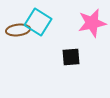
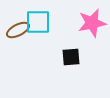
cyan square: rotated 32 degrees counterclockwise
brown ellipse: rotated 20 degrees counterclockwise
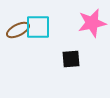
cyan square: moved 5 px down
black square: moved 2 px down
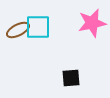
black square: moved 19 px down
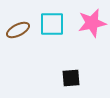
cyan square: moved 14 px right, 3 px up
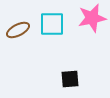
pink star: moved 5 px up
black square: moved 1 px left, 1 px down
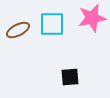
black square: moved 2 px up
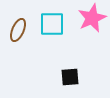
pink star: rotated 12 degrees counterclockwise
brown ellipse: rotated 40 degrees counterclockwise
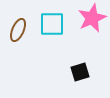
black square: moved 10 px right, 5 px up; rotated 12 degrees counterclockwise
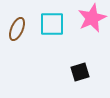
brown ellipse: moved 1 px left, 1 px up
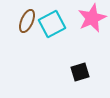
cyan square: rotated 28 degrees counterclockwise
brown ellipse: moved 10 px right, 8 px up
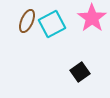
pink star: rotated 12 degrees counterclockwise
black square: rotated 18 degrees counterclockwise
